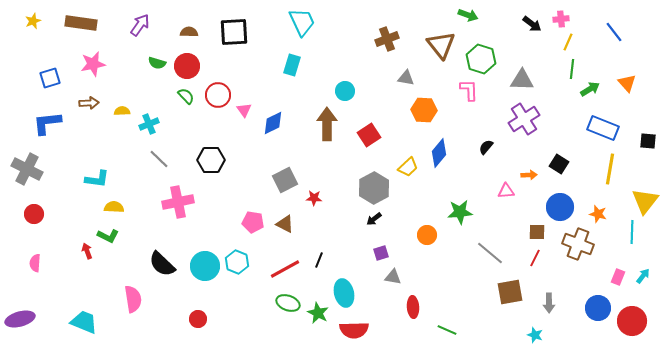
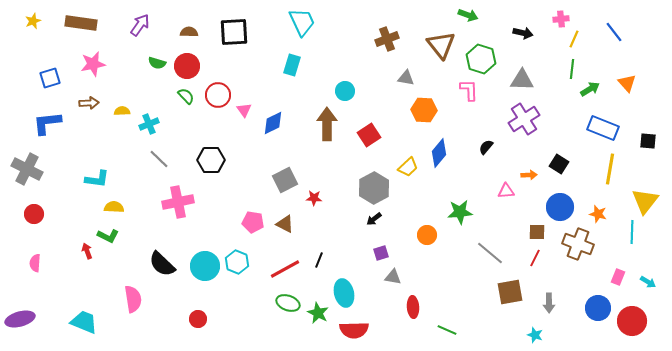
black arrow at (532, 24): moved 9 px left, 9 px down; rotated 24 degrees counterclockwise
yellow line at (568, 42): moved 6 px right, 3 px up
cyan arrow at (643, 276): moved 5 px right, 6 px down; rotated 84 degrees clockwise
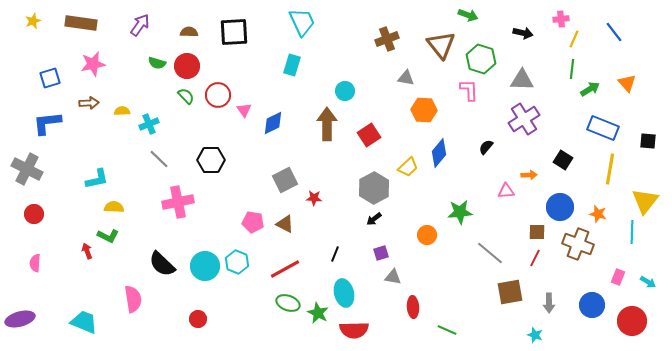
black square at (559, 164): moved 4 px right, 4 px up
cyan L-shape at (97, 179): rotated 20 degrees counterclockwise
black line at (319, 260): moved 16 px right, 6 px up
blue circle at (598, 308): moved 6 px left, 3 px up
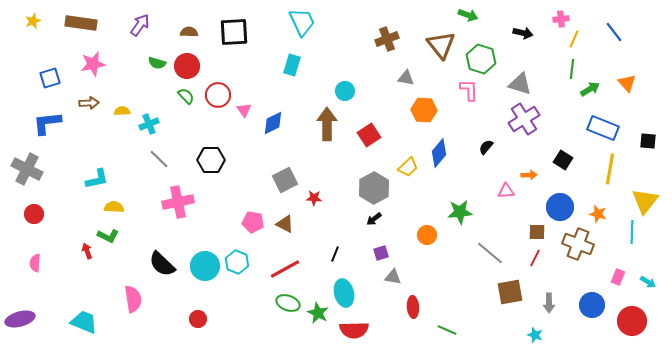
gray triangle at (522, 80): moved 2 px left, 4 px down; rotated 15 degrees clockwise
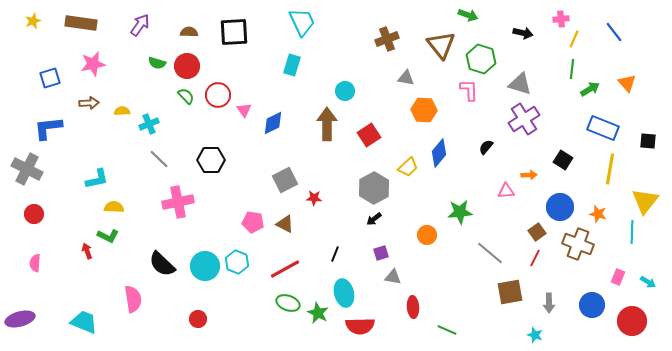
blue L-shape at (47, 123): moved 1 px right, 5 px down
brown square at (537, 232): rotated 36 degrees counterclockwise
red semicircle at (354, 330): moved 6 px right, 4 px up
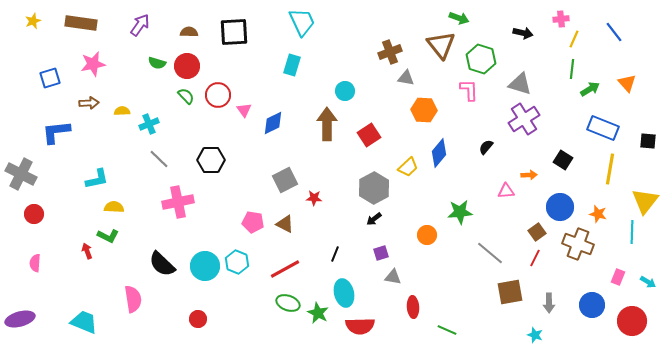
green arrow at (468, 15): moved 9 px left, 3 px down
brown cross at (387, 39): moved 3 px right, 13 px down
blue L-shape at (48, 128): moved 8 px right, 4 px down
gray cross at (27, 169): moved 6 px left, 5 px down
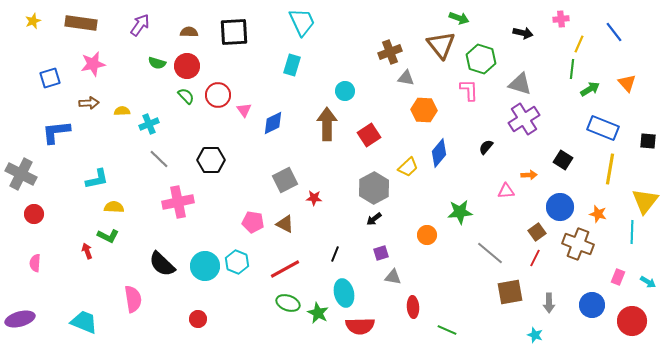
yellow line at (574, 39): moved 5 px right, 5 px down
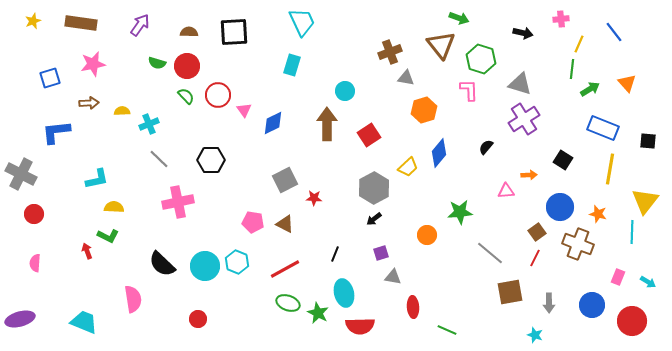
orange hexagon at (424, 110): rotated 20 degrees counterclockwise
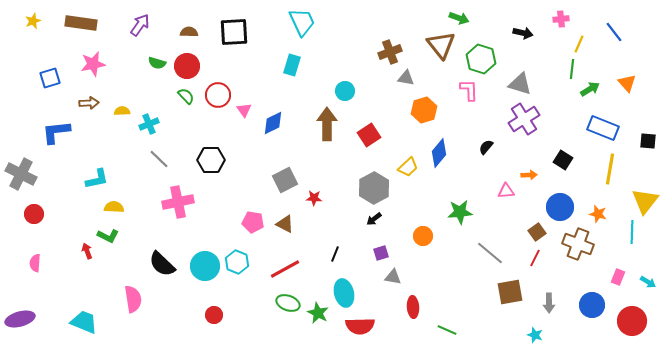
orange circle at (427, 235): moved 4 px left, 1 px down
red circle at (198, 319): moved 16 px right, 4 px up
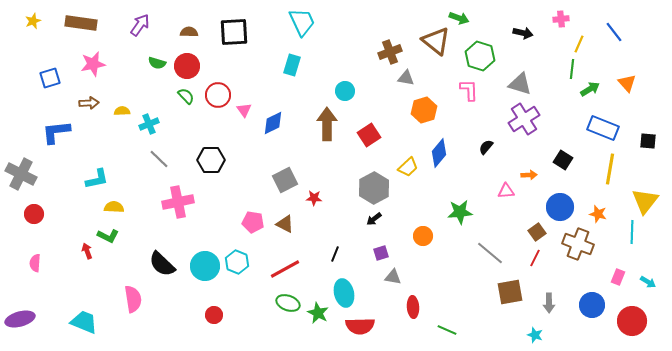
brown triangle at (441, 45): moved 5 px left, 4 px up; rotated 12 degrees counterclockwise
green hexagon at (481, 59): moved 1 px left, 3 px up
